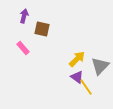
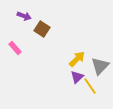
purple arrow: rotated 96 degrees clockwise
brown square: rotated 21 degrees clockwise
pink rectangle: moved 8 px left
purple triangle: rotated 40 degrees clockwise
yellow line: moved 4 px right, 1 px up
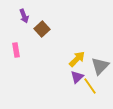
purple arrow: rotated 48 degrees clockwise
brown square: rotated 14 degrees clockwise
pink rectangle: moved 1 px right, 2 px down; rotated 32 degrees clockwise
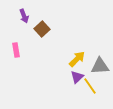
gray triangle: rotated 42 degrees clockwise
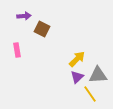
purple arrow: rotated 72 degrees counterclockwise
brown square: rotated 21 degrees counterclockwise
pink rectangle: moved 1 px right
gray triangle: moved 2 px left, 9 px down
yellow line: moved 8 px down
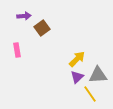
brown square: moved 1 px up; rotated 28 degrees clockwise
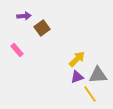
pink rectangle: rotated 32 degrees counterclockwise
purple triangle: rotated 24 degrees clockwise
